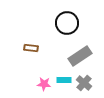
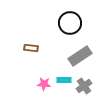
black circle: moved 3 px right
gray cross: moved 3 px down; rotated 14 degrees clockwise
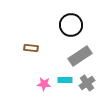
black circle: moved 1 px right, 2 px down
cyan rectangle: moved 1 px right
gray cross: moved 3 px right, 3 px up
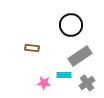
brown rectangle: moved 1 px right
cyan rectangle: moved 1 px left, 5 px up
pink star: moved 1 px up
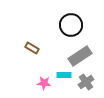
brown rectangle: rotated 24 degrees clockwise
gray cross: moved 1 px left, 1 px up
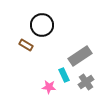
black circle: moved 29 px left
brown rectangle: moved 6 px left, 3 px up
cyan rectangle: rotated 64 degrees clockwise
pink star: moved 5 px right, 4 px down
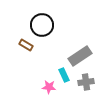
gray cross: rotated 28 degrees clockwise
